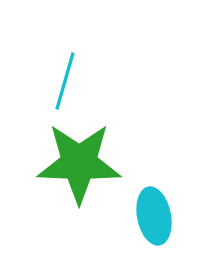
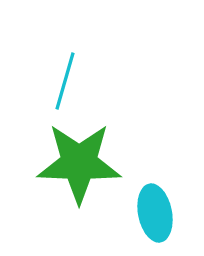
cyan ellipse: moved 1 px right, 3 px up
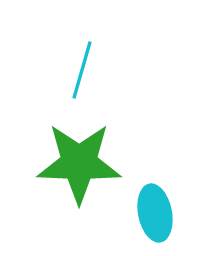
cyan line: moved 17 px right, 11 px up
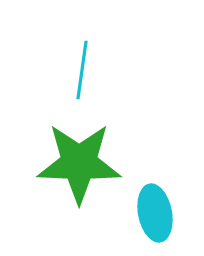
cyan line: rotated 8 degrees counterclockwise
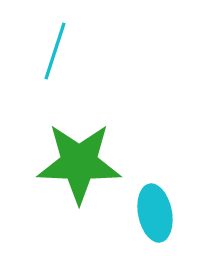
cyan line: moved 27 px left, 19 px up; rotated 10 degrees clockwise
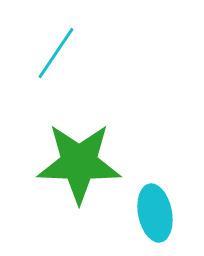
cyan line: moved 1 px right, 2 px down; rotated 16 degrees clockwise
